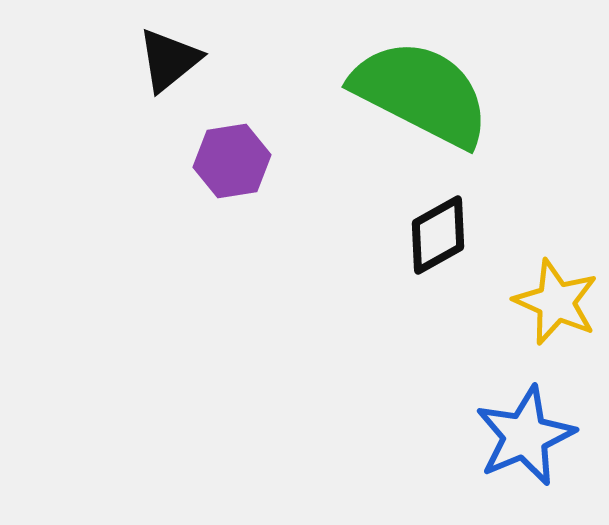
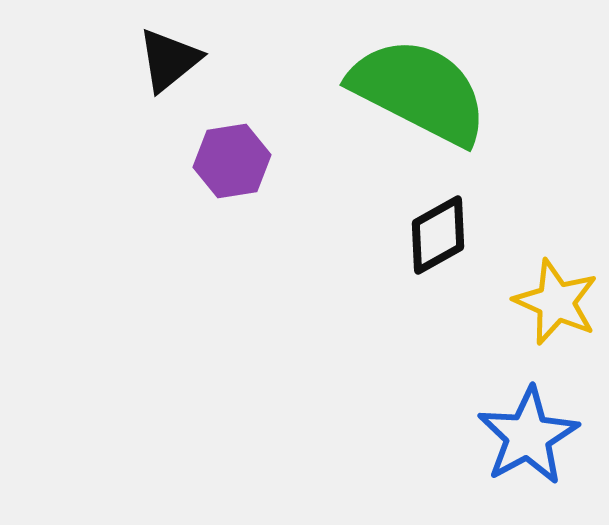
green semicircle: moved 2 px left, 2 px up
blue star: moved 3 px right; rotated 6 degrees counterclockwise
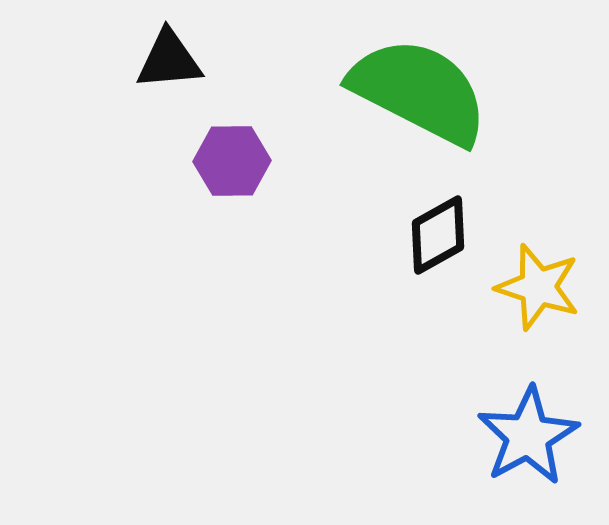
black triangle: rotated 34 degrees clockwise
purple hexagon: rotated 8 degrees clockwise
yellow star: moved 18 px left, 15 px up; rotated 6 degrees counterclockwise
